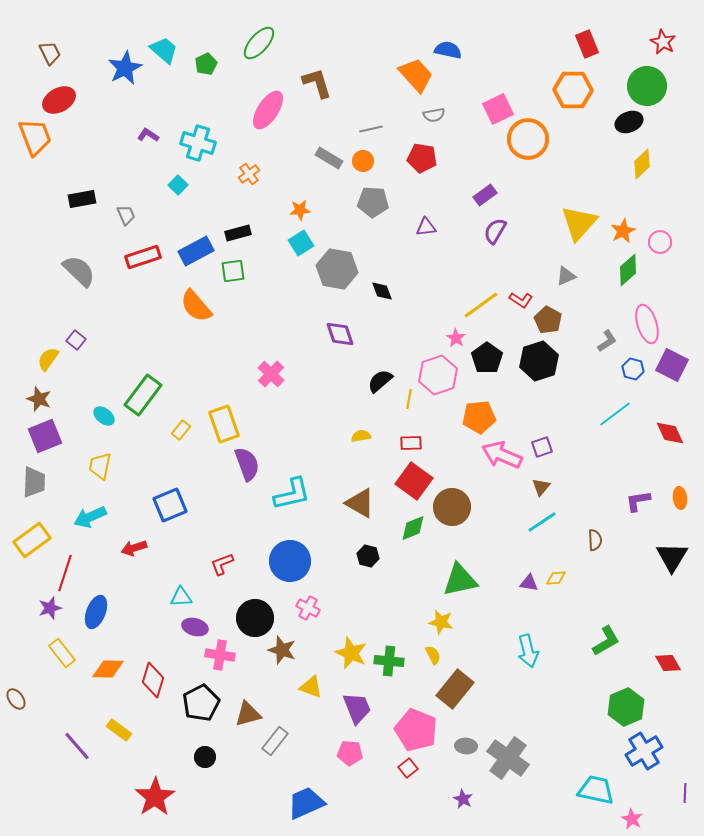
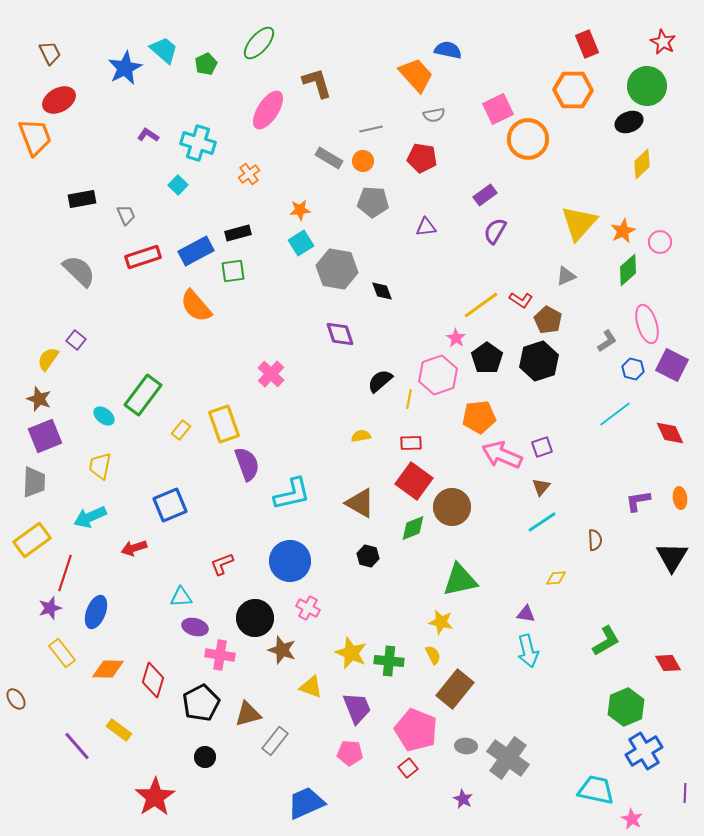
purple triangle at (529, 583): moved 3 px left, 31 px down
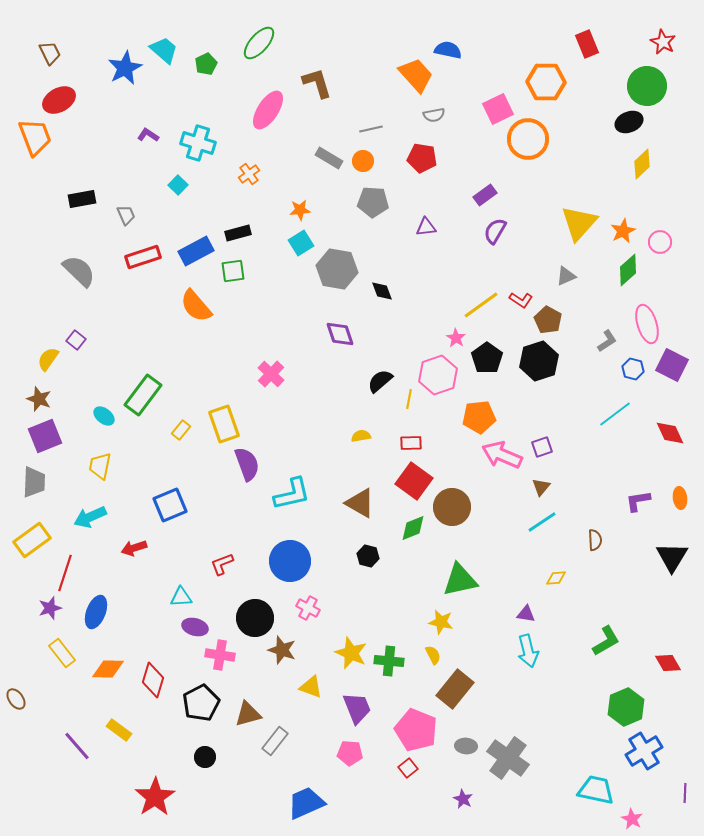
orange hexagon at (573, 90): moved 27 px left, 8 px up
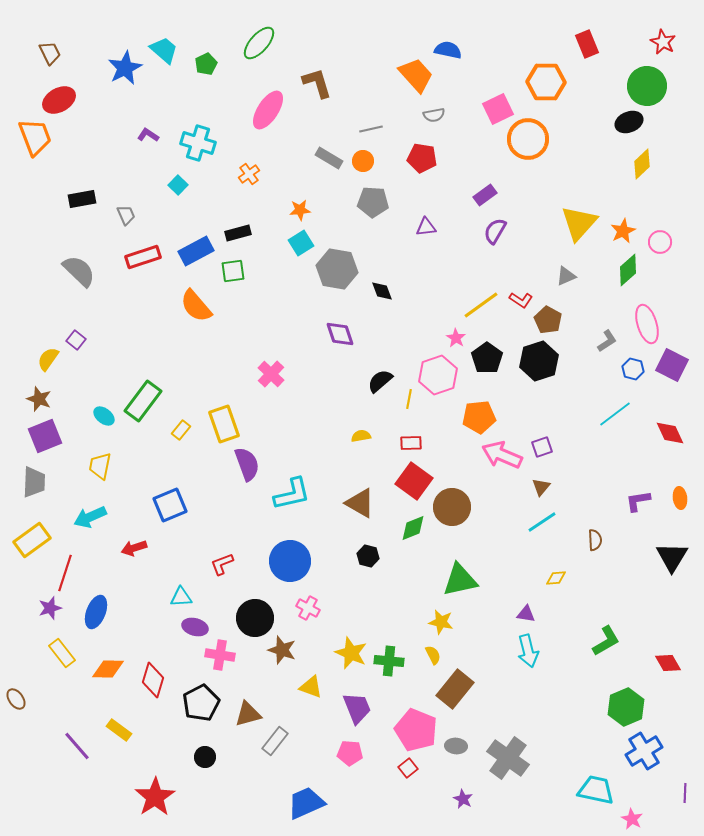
green rectangle at (143, 395): moved 6 px down
gray ellipse at (466, 746): moved 10 px left
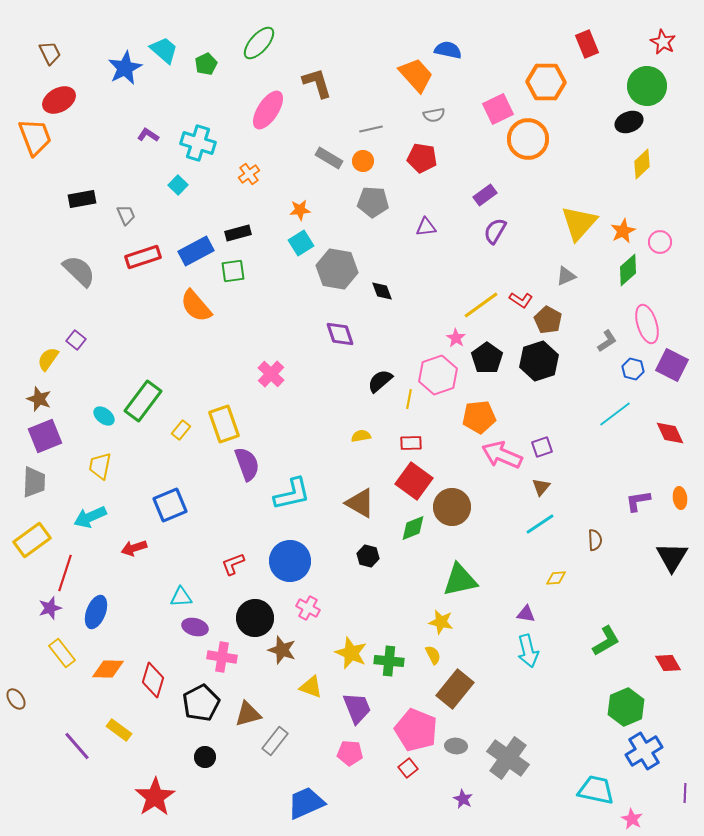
cyan line at (542, 522): moved 2 px left, 2 px down
red L-shape at (222, 564): moved 11 px right
pink cross at (220, 655): moved 2 px right, 2 px down
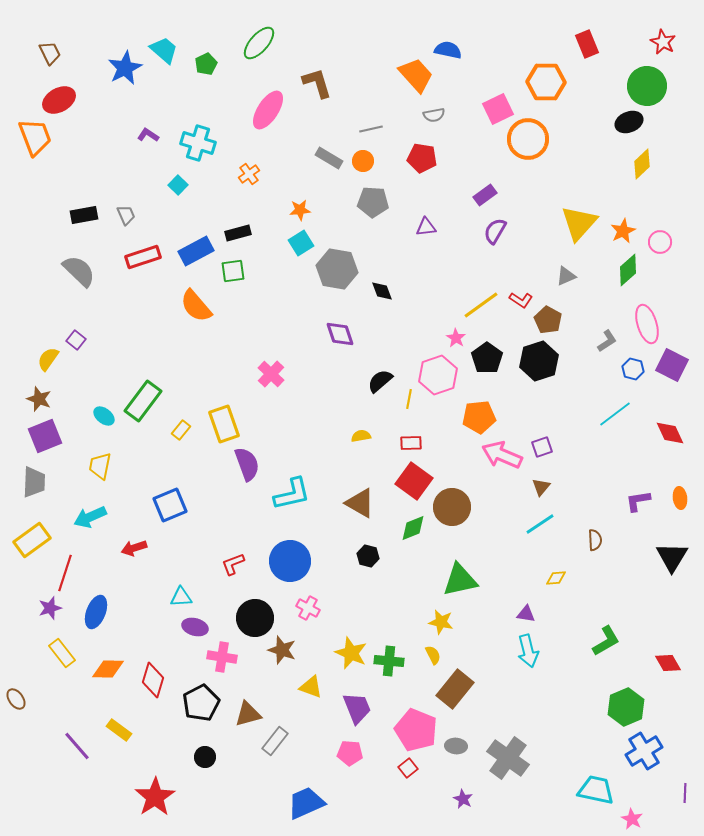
black rectangle at (82, 199): moved 2 px right, 16 px down
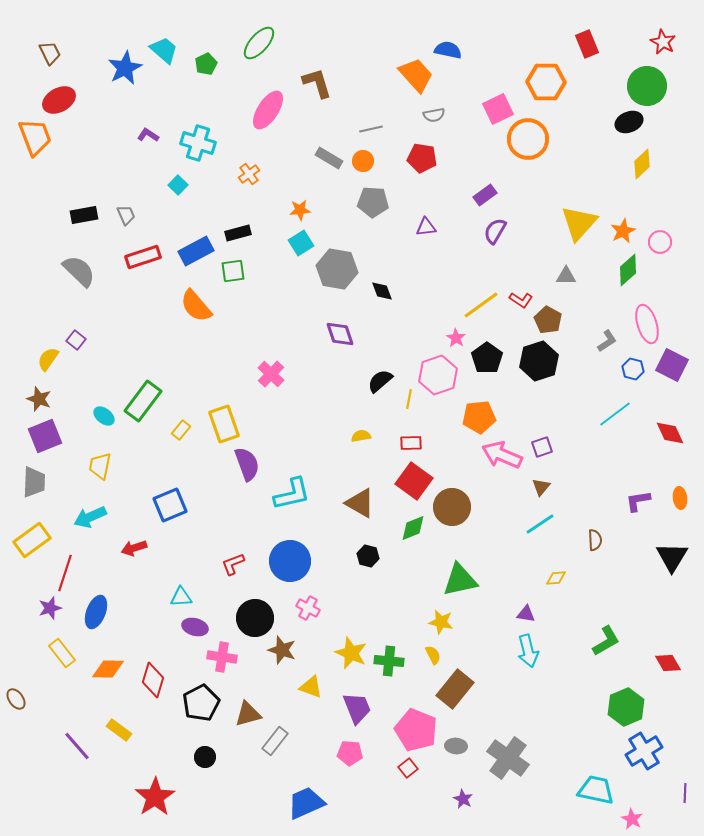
gray triangle at (566, 276): rotated 25 degrees clockwise
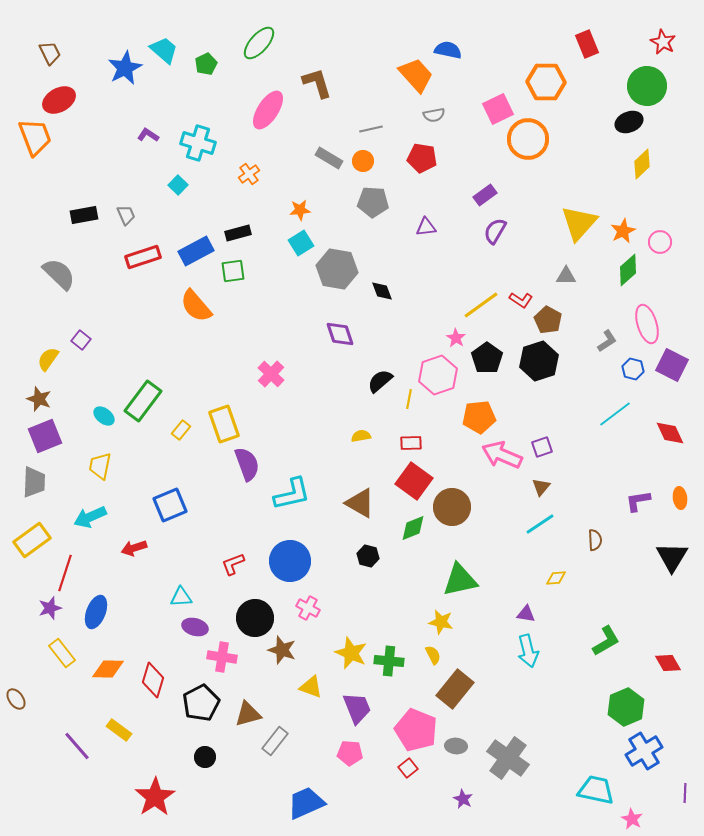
gray semicircle at (79, 271): moved 20 px left, 3 px down
purple square at (76, 340): moved 5 px right
